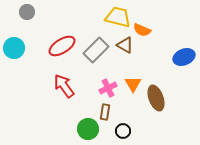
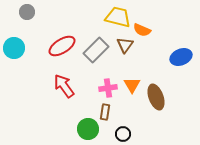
brown triangle: rotated 36 degrees clockwise
blue ellipse: moved 3 px left
orange triangle: moved 1 px left, 1 px down
pink cross: rotated 18 degrees clockwise
brown ellipse: moved 1 px up
black circle: moved 3 px down
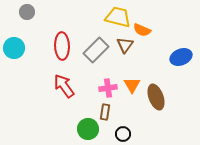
red ellipse: rotated 60 degrees counterclockwise
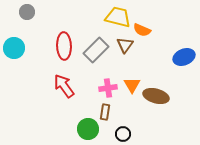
red ellipse: moved 2 px right
blue ellipse: moved 3 px right
brown ellipse: moved 1 px up; rotated 55 degrees counterclockwise
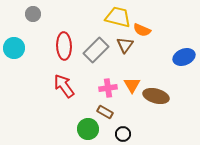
gray circle: moved 6 px right, 2 px down
brown rectangle: rotated 70 degrees counterclockwise
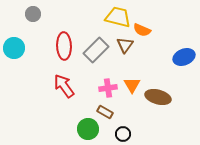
brown ellipse: moved 2 px right, 1 px down
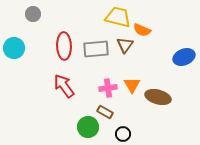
gray rectangle: moved 1 px up; rotated 40 degrees clockwise
green circle: moved 2 px up
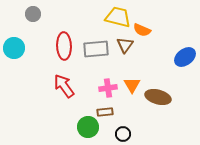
blue ellipse: moved 1 px right; rotated 15 degrees counterclockwise
brown rectangle: rotated 35 degrees counterclockwise
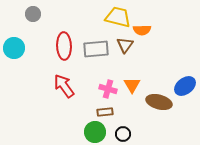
orange semicircle: rotated 24 degrees counterclockwise
blue ellipse: moved 29 px down
pink cross: moved 1 px down; rotated 24 degrees clockwise
brown ellipse: moved 1 px right, 5 px down
green circle: moved 7 px right, 5 px down
